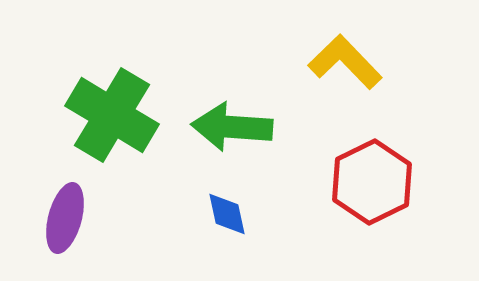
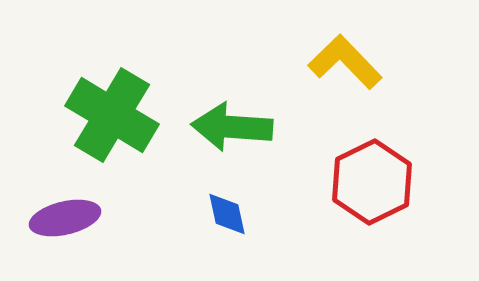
purple ellipse: rotated 62 degrees clockwise
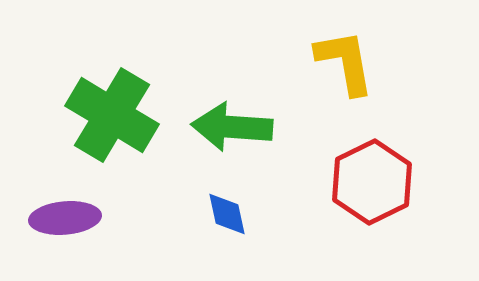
yellow L-shape: rotated 34 degrees clockwise
purple ellipse: rotated 8 degrees clockwise
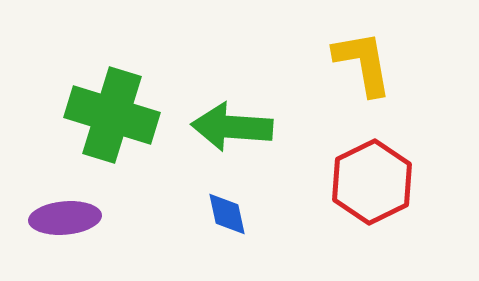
yellow L-shape: moved 18 px right, 1 px down
green cross: rotated 14 degrees counterclockwise
